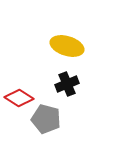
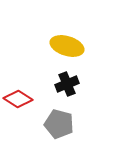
red diamond: moved 1 px left, 1 px down
gray pentagon: moved 13 px right, 5 px down
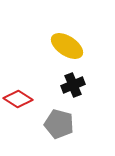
yellow ellipse: rotated 16 degrees clockwise
black cross: moved 6 px right, 1 px down
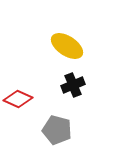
red diamond: rotated 8 degrees counterclockwise
gray pentagon: moved 2 px left, 6 px down
